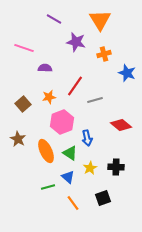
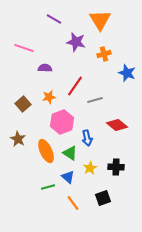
red diamond: moved 4 px left
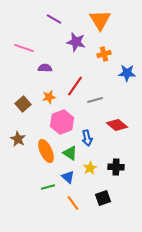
blue star: rotated 18 degrees counterclockwise
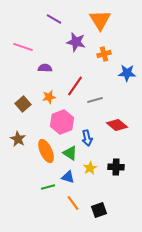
pink line: moved 1 px left, 1 px up
blue triangle: rotated 24 degrees counterclockwise
black square: moved 4 px left, 12 px down
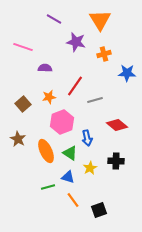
black cross: moved 6 px up
orange line: moved 3 px up
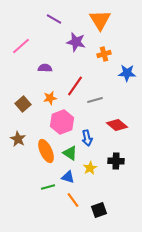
pink line: moved 2 px left, 1 px up; rotated 60 degrees counterclockwise
orange star: moved 1 px right, 1 px down
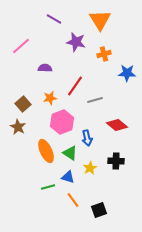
brown star: moved 12 px up
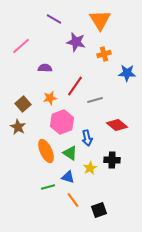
black cross: moved 4 px left, 1 px up
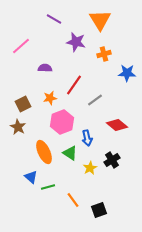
red line: moved 1 px left, 1 px up
gray line: rotated 21 degrees counterclockwise
brown square: rotated 14 degrees clockwise
orange ellipse: moved 2 px left, 1 px down
black cross: rotated 35 degrees counterclockwise
blue triangle: moved 37 px left; rotated 24 degrees clockwise
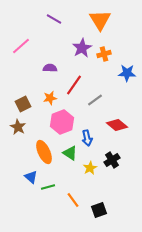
purple star: moved 6 px right, 6 px down; rotated 30 degrees clockwise
purple semicircle: moved 5 px right
